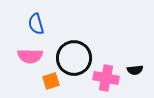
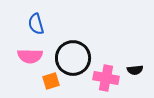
black circle: moved 1 px left
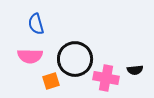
black circle: moved 2 px right, 1 px down
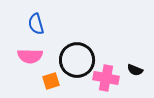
black circle: moved 2 px right, 1 px down
black semicircle: rotated 28 degrees clockwise
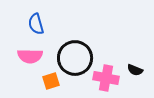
black circle: moved 2 px left, 2 px up
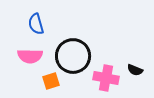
black circle: moved 2 px left, 2 px up
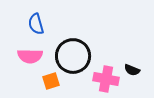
black semicircle: moved 3 px left
pink cross: moved 1 px down
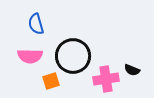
pink cross: rotated 20 degrees counterclockwise
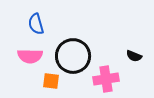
black semicircle: moved 2 px right, 14 px up
orange square: rotated 24 degrees clockwise
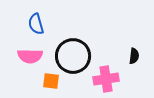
black semicircle: rotated 105 degrees counterclockwise
